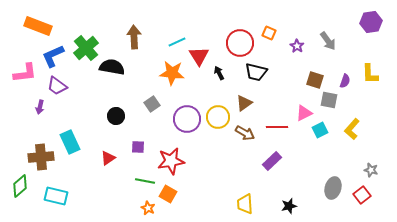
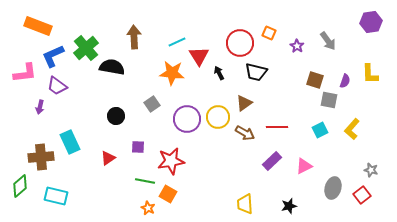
pink triangle at (304, 113): moved 53 px down
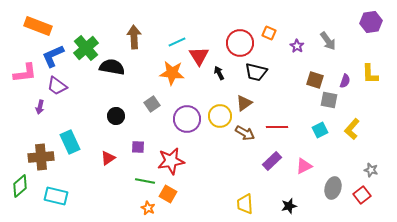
yellow circle at (218, 117): moved 2 px right, 1 px up
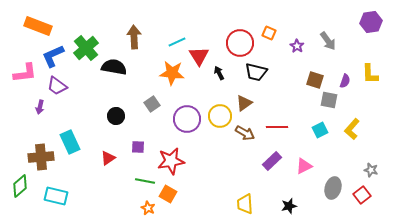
black semicircle at (112, 67): moved 2 px right
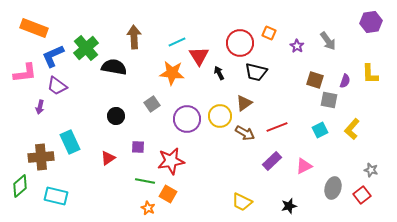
orange rectangle at (38, 26): moved 4 px left, 2 px down
red line at (277, 127): rotated 20 degrees counterclockwise
yellow trapezoid at (245, 204): moved 3 px left, 2 px up; rotated 60 degrees counterclockwise
